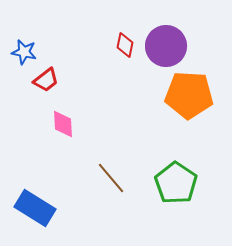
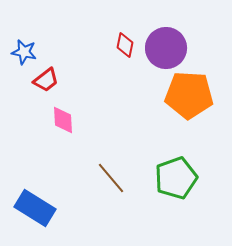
purple circle: moved 2 px down
pink diamond: moved 4 px up
green pentagon: moved 5 px up; rotated 18 degrees clockwise
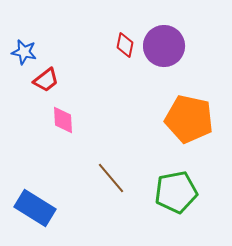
purple circle: moved 2 px left, 2 px up
orange pentagon: moved 24 px down; rotated 9 degrees clockwise
green pentagon: moved 14 px down; rotated 9 degrees clockwise
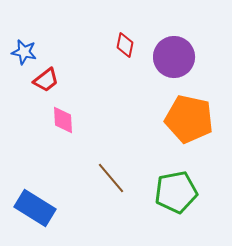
purple circle: moved 10 px right, 11 px down
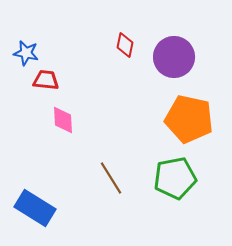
blue star: moved 2 px right, 1 px down
red trapezoid: rotated 136 degrees counterclockwise
brown line: rotated 8 degrees clockwise
green pentagon: moved 1 px left, 14 px up
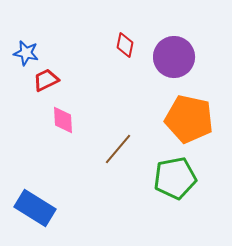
red trapezoid: rotated 32 degrees counterclockwise
brown line: moved 7 px right, 29 px up; rotated 72 degrees clockwise
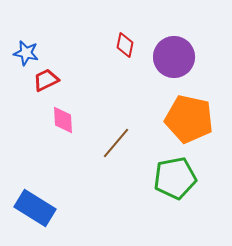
brown line: moved 2 px left, 6 px up
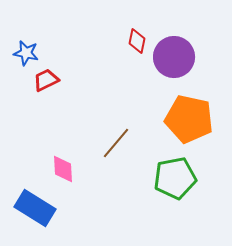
red diamond: moved 12 px right, 4 px up
pink diamond: moved 49 px down
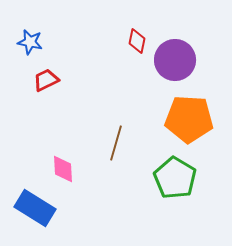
blue star: moved 4 px right, 11 px up
purple circle: moved 1 px right, 3 px down
orange pentagon: rotated 9 degrees counterclockwise
brown line: rotated 24 degrees counterclockwise
green pentagon: rotated 30 degrees counterclockwise
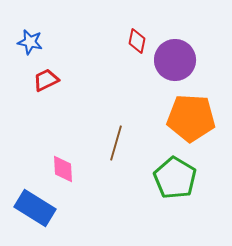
orange pentagon: moved 2 px right, 1 px up
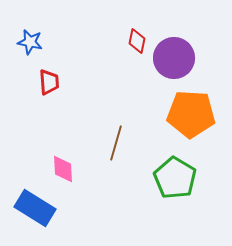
purple circle: moved 1 px left, 2 px up
red trapezoid: moved 3 px right, 2 px down; rotated 112 degrees clockwise
orange pentagon: moved 4 px up
